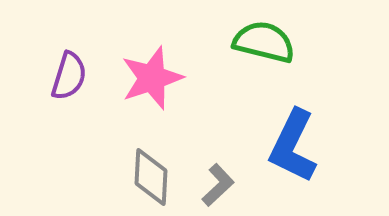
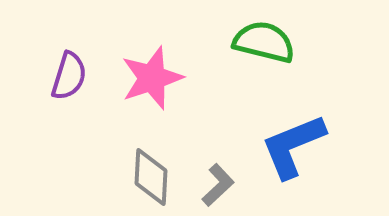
blue L-shape: rotated 42 degrees clockwise
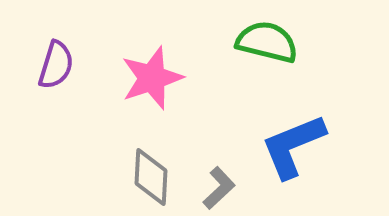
green semicircle: moved 3 px right
purple semicircle: moved 13 px left, 11 px up
gray L-shape: moved 1 px right, 3 px down
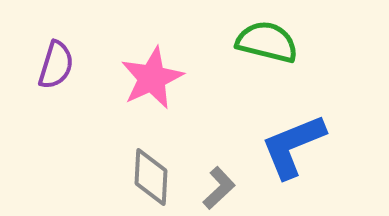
pink star: rotated 6 degrees counterclockwise
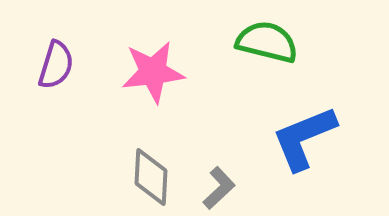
pink star: moved 1 px right, 6 px up; rotated 18 degrees clockwise
blue L-shape: moved 11 px right, 8 px up
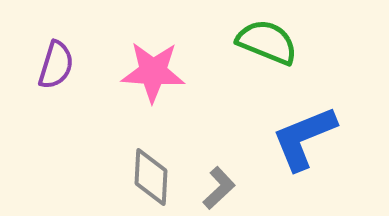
green semicircle: rotated 8 degrees clockwise
pink star: rotated 10 degrees clockwise
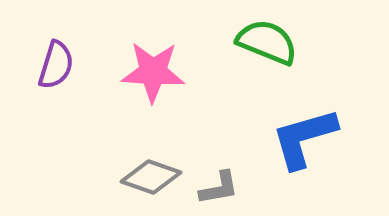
blue L-shape: rotated 6 degrees clockwise
gray diamond: rotated 74 degrees counterclockwise
gray L-shape: rotated 33 degrees clockwise
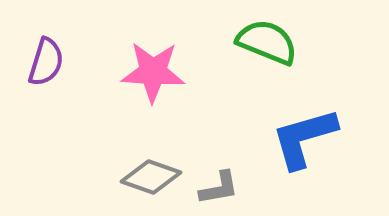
purple semicircle: moved 10 px left, 3 px up
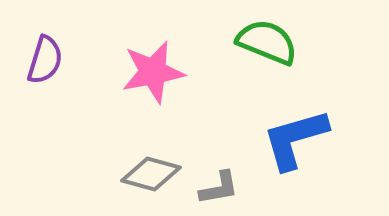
purple semicircle: moved 1 px left, 2 px up
pink star: rotated 14 degrees counterclockwise
blue L-shape: moved 9 px left, 1 px down
gray diamond: moved 3 px up; rotated 4 degrees counterclockwise
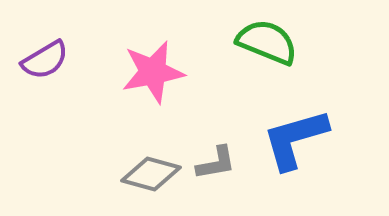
purple semicircle: rotated 42 degrees clockwise
gray L-shape: moved 3 px left, 25 px up
